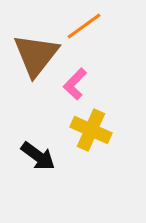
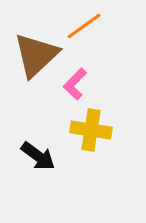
brown triangle: rotated 9 degrees clockwise
yellow cross: rotated 15 degrees counterclockwise
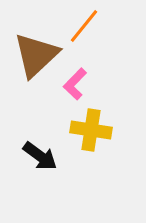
orange line: rotated 15 degrees counterclockwise
black arrow: moved 2 px right
